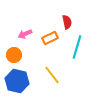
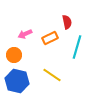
yellow line: rotated 18 degrees counterclockwise
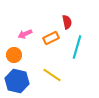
orange rectangle: moved 1 px right
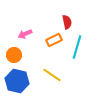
orange rectangle: moved 3 px right, 2 px down
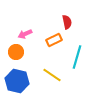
cyan line: moved 10 px down
orange circle: moved 2 px right, 3 px up
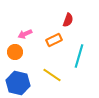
red semicircle: moved 1 px right, 2 px up; rotated 32 degrees clockwise
orange circle: moved 1 px left
cyan line: moved 2 px right, 1 px up
blue hexagon: moved 1 px right, 2 px down
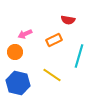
red semicircle: rotated 80 degrees clockwise
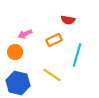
cyan line: moved 2 px left, 1 px up
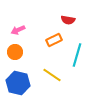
pink arrow: moved 7 px left, 4 px up
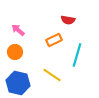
pink arrow: rotated 64 degrees clockwise
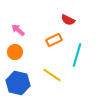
red semicircle: rotated 16 degrees clockwise
